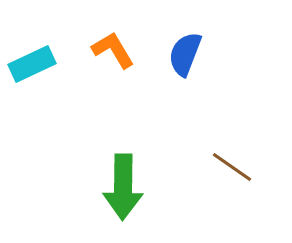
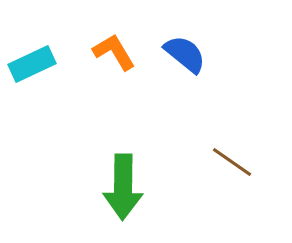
orange L-shape: moved 1 px right, 2 px down
blue semicircle: rotated 108 degrees clockwise
brown line: moved 5 px up
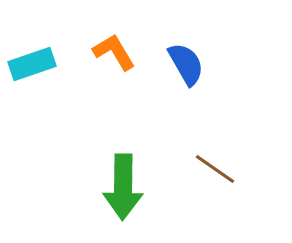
blue semicircle: moved 1 px right, 10 px down; rotated 21 degrees clockwise
cyan rectangle: rotated 6 degrees clockwise
brown line: moved 17 px left, 7 px down
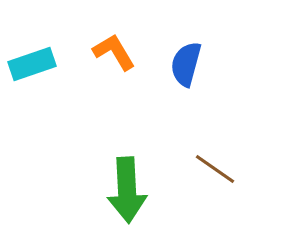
blue semicircle: rotated 135 degrees counterclockwise
green arrow: moved 4 px right, 3 px down; rotated 4 degrees counterclockwise
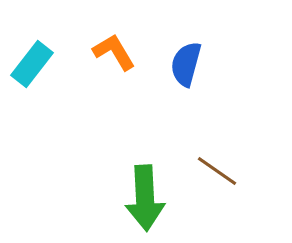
cyan rectangle: rotated 33 degrees counterclockwise
brown line: moved 2 px right, 2 px down
green arrow: moved 18 px right, 8 px down
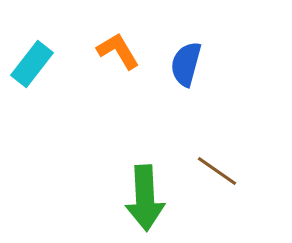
orange L-shape: moved 4 px right, 1 px up
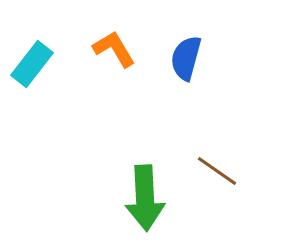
orange L-shape: moved 4 px left, 2 px up
blue semicircle: moved 6 px up
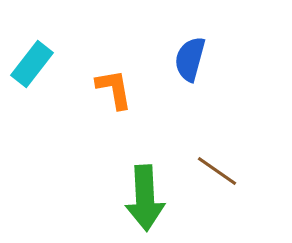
orange L-shape: moved 40 px down; rotated 21 degrees clockwise
blue semicircle: moved 4 px right, 1 px down
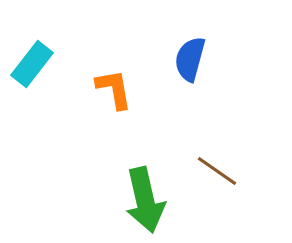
green arrow: moved 2 px down; rotated 10 degrees counterclockwise
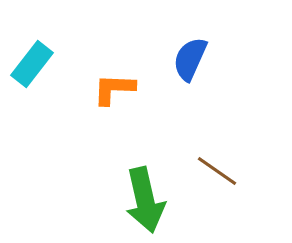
blue semicircle: rotated 9 degrees clockwise
orange L-shape: rotated 78 degrees counterclockwise
